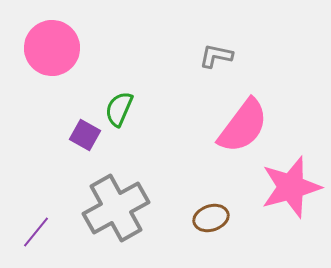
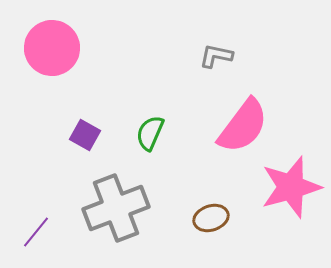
green semicircle: moved 31 px right, 24 px down
gray cross: rotated 8 degrees clockwise
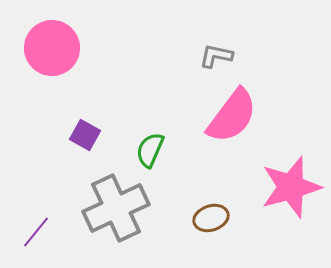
pink semicircle: moved 11 px left, 10 px up
green semicircle: moved 17 px down
gray cross: rotated 4 degrees counterclockwise
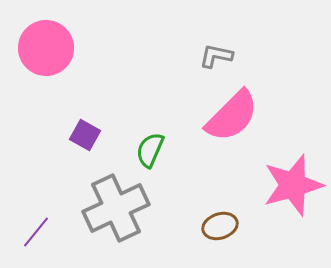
pink circle: moved 6 px left
pink semicircle: rotated 8 degrees clockwise
pink star: moved 2 px right, 2 px up
brown ellipse: moved 9 px right, 8 px down
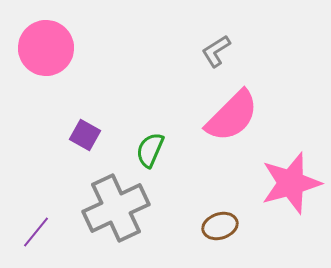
gray L-shape: moved 5 px up; rotated 44 degrees counterclockwise
pink star: moved 2 px left, 2 px up
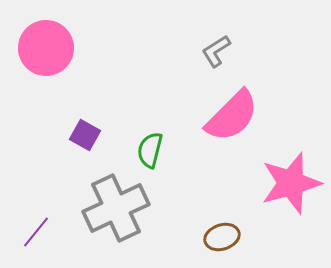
green semicircle: rotated 9 degrees counterclockwise
brown ellipse: moved 2 px right, 11 px down
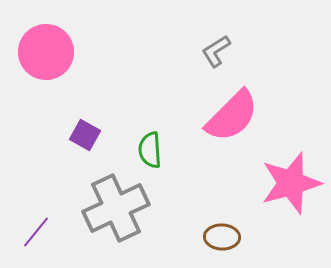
pink circle: moved 4 px down
green semicircle: rotated 18 degrees counterclockwise
brown ellipse: rotated 20 degrees clockwise
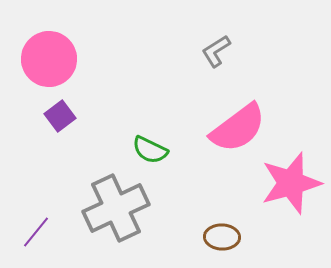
pink circle: moved 3 px right, 7 px down
pink semicircle: moved 6 px right, 12 px down; rotated 8 degrees clockwise
purple square: moved 25 px left, 19 px up; rotated 24 degrees clockwise
green semicircle: rotated 60 degrees counterclockwise
